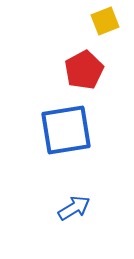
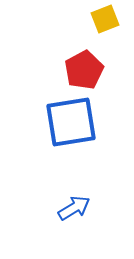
yellow square: moved 2 px up
blue square: moved 5 px right, 8 px up
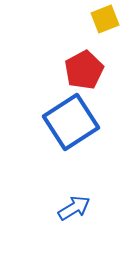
blue square: rotated 24 degrees counterclockwise
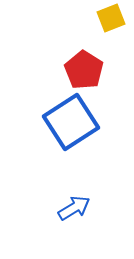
yellow square: moved 6 px right, 1 px up
red pentagon: rotated 12 degrees counterclockwise
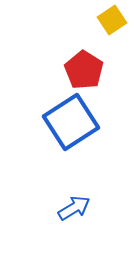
yellow square: moved 1 px right, 2 px down; rotated 12 degrees counterclockwise
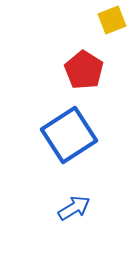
yellow square: rotated 12 degrees clockwise
blue square: moved 2 px left, 13 px down
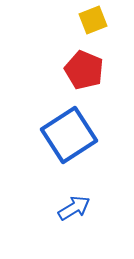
yellow square: moved 19 px left
red pentagon: rotated 9 degrees counterclockwise
